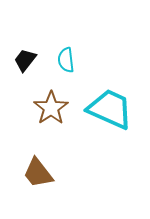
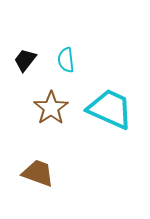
brown trapezoid: rotated 148 degrees clockwise
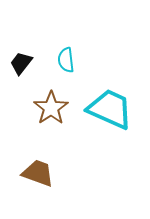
black trapezoid: moved 4 px left, 3 px down
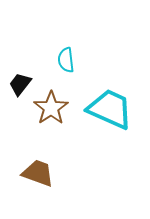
black trapezoid: moved 1 px left, 21 px down
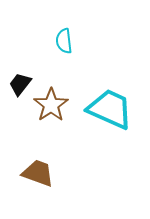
cyan semicircle: moved 2 px left, 19 px up
brown star: moved 3 px up
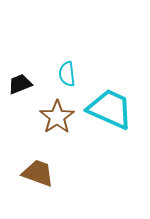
cyan semicircle: moved 3 px right, 33 px down
black trapezoid: rotated 30 degrees clockwise
brown star: moved 6 px right, 12 px down
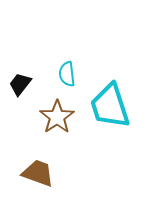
black trapezoid: rotated 30 degrees counterclockwise
cyan trapezoid: moved 3 px up; rotated 132 degrees counterclockwise
